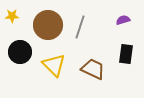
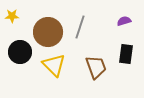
purple semicircle: moved 1 px right, 1 px down
brown circle: moved 7 px down
brown trapezoid: moved 3 px right, 2 px up; rotated 45 degrees clockwise
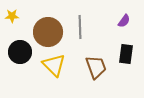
purple semicircle: rotated 144 degrees clockwise
gray line: rotated 20 degrees counterclockwise
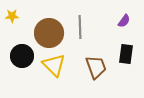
brown circle: moved 1 px right, 1 px down
black circle: moved 2 px right, 4 px down
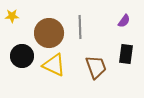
yellow triangle: rotated 20 degrees counterclockwise
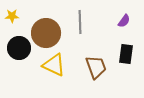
gray line: moved 5 px up
brown circle: moved 3 px left
black circle: moved 3 px left, 8 px up
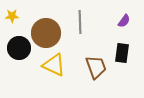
black rectangle: moved 4 px left, 1 px up
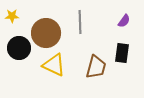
brown trapezoid: rotated 35 degrees clockwise
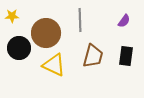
gray line: moved 2 px up
black rectangle: moved 4 px right, 3 px down
brown trapezoid: moved 3 px left, 11 px up
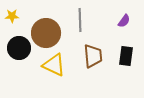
brown trapezoid: rotated 20 degrees counterclockwise
